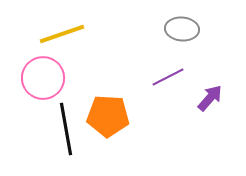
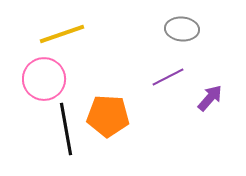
pink circle: moved 1 px right, 1 px down
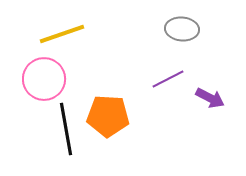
purple line: moved 2 px down
purple arrow: rotated 76 degrees clockwise
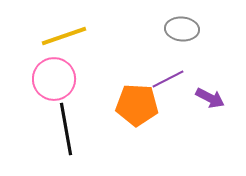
yellow line: moved 2 px right, 2 px down
pink circle: moved 10 px right
orange pentagon: moved 29 px right, 11 px up
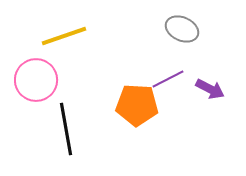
gray ellipse: rotated 20 degrees clockwise
pink circle: moved 18 px left, 1 px down
purple arrow: moved 9 px up
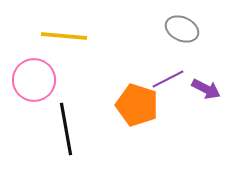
yellow line: rotated 24 degrees clockwise
pink circle: moved 2 px left
purple arrow: moved 4 px left
orange pentagon: rotated 15 degrees clockwise
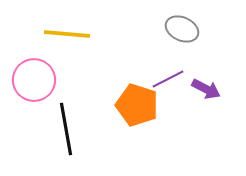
yellow line: moved 3 px right, 2 px up
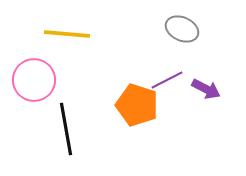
purple line: moved 1 px left, 1 px down
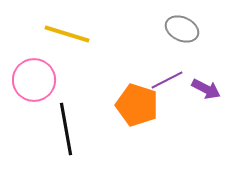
yellow line: rotated 12 degrees clockwise
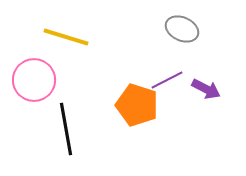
yellow line: moved 1 px left, 3 px down
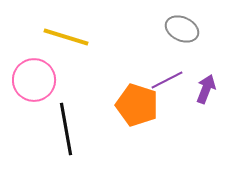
purple arrow: rotated 96 degrees counterclockwise
